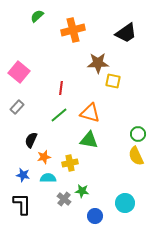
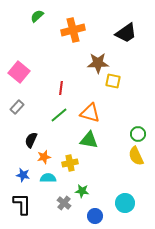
gray cross: moved 4 px down
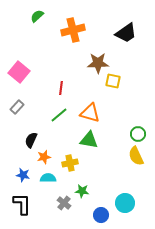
blue circle: moved 6 px right, 1 px up
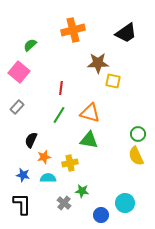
green semicircle: moved 7 px left, 29 px down
green line: rotated 18 degrees counterclockwise
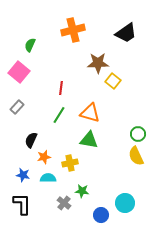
green semicircle: rotated 24 degrees counterclockwise
yellow square: rotated 28 degrees clockwise
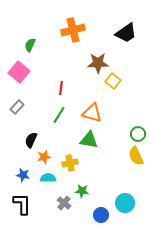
orange triangle: moved 2 px right
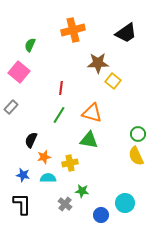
gray rectangle: moved 6 px left
gray cross: moved 1 px right, 1 px down
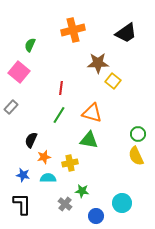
cyan circle: moved 3 px left
blue circle: moved 5 px left, 1 px down
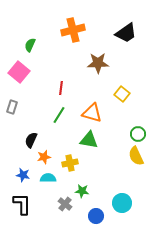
yellow square: moved 9 px right, 13 px down
gray rectangle: moved 1 px right; rotated 24 degrees counterclockwise
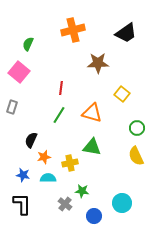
green semicircle: moved 2 px left, 1 px up
green circle: moved 1 px left, 6 px up
green triangle: moved 3 px right, 7 px down
blue circle: moved 2 px left
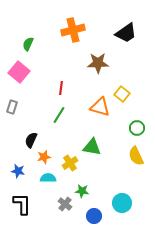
orange triangle: moved 8 px right, 6 px up
yellow cross: rotated 21 degrees counterclockwise
blue star: moved 5 px left, 4 px up
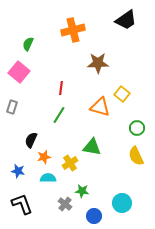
black trapezoid: moved 13 px up
black L-shape: rotated 20 degrees counterclockwise
